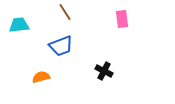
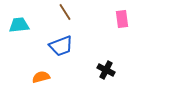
black cross: moved 2 px right, 1 px up
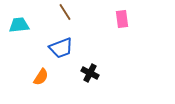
blue trapezoid: moved 2 px down
black cross: moved 16 px left, 3 px down
orange semicircle: rotated 138 degrees clockwise
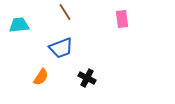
black cross: moved 3 px left, 5 px down
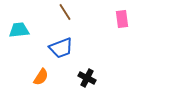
cyan trapezoid: moved 5 px down
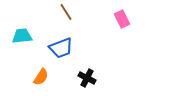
brown line: moved 1 px right
pink rectangle: rotated 18 degrees counterclockwise
cyan trapezoid: moved 3 px right, 6 px down
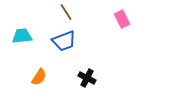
blue trapezoid: moved 3 px right, 7 px up
orange semicircle: moved 2 px left
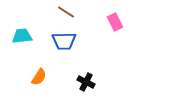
brown line: rotated 24 degrees counterclockwise
pink rectangle: moved 7 px left, 3 px down
blue trapezoid: rotated 20 degrees clockwise
black cross: moved 1 px left, 4 px down
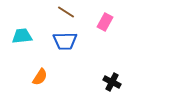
pink rectangle: moved 10 px left; rotated 54 degrees clockwise
blue trapezoid: moved 1 px right
orange semicircle: moved 1 px right
black cross: moved 26 px right
